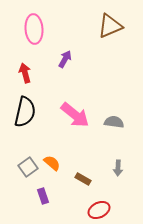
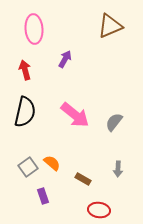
red arrow: moved 3 px up
gray semicircle: rotated 60 degrees counterclockwise
gray arrow: moved 1 px down
red ellipse: rotated 35 degrees clockwise
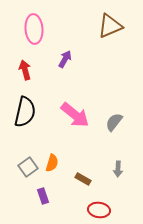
orange semicircle: rotated 66 degrees clockwise
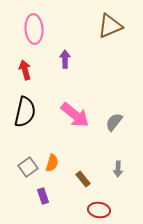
purple arrow: rotated 30 degrees counterclockwise
brown rectangle: rotated 21 degrees clockwise
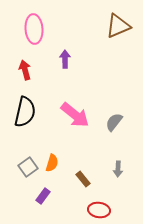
brown triangle: moved 8 px right
purple rectangle: rotated 56 degrees clockwise
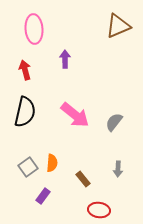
orange semicircle: rotated 12 degrees counterclockwise
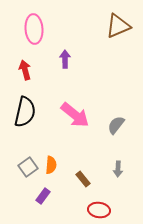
gray semicircle: moved 2 px right, 3 px down
orange semicircle: moved 1 px left, 2 px down
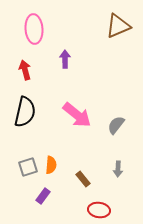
pink arrow: moved 2 px right
gray square: rotated 18 degrees clockwise
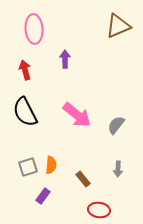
black semicircle: rotated 140 degrees clockwise
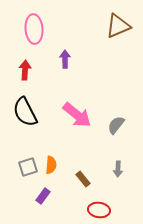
red arrow: rotated 18 degrees clockwise
